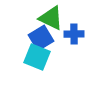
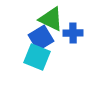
green triangle: moved 1 px down
blue cross: moved 1 px left, 1 px up
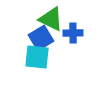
cyan square: rotated 16 degrees counterclockwise
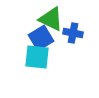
blue cross: rotated 12 degrees clockwise
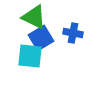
green triangle: moved 17 px left, 2 px up
cyan square: moved 7 px left, 1 px up
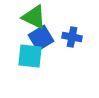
blue cross: moved 1 px left, 4 px down
